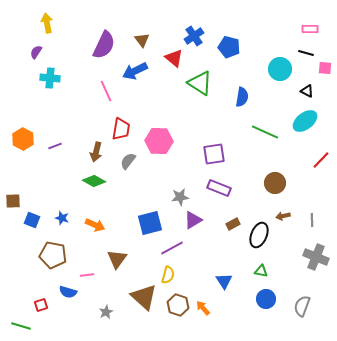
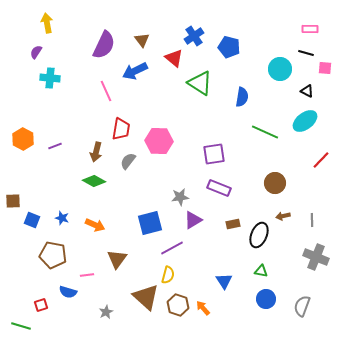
brown rectangle at (233, 224): rotated 16 degrees clockwise
brown triangle at (144, 297): moved 2 px right
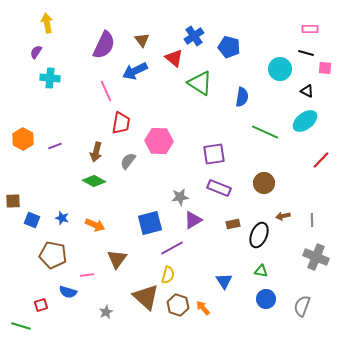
red trapezoid at (121, 129): moved 6 px up
brown circle at (275, 183): moved 11 px left
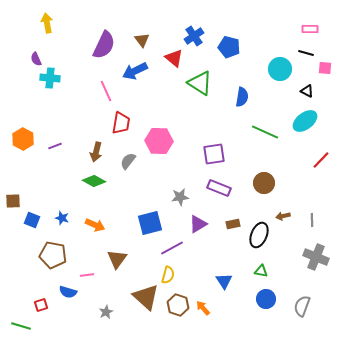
purple semicircle at (36, 52): moved 7 px down; rotated 56 degrees counterclockwise
purple triangle at (193, 220): moved 5 px right, 4 px down
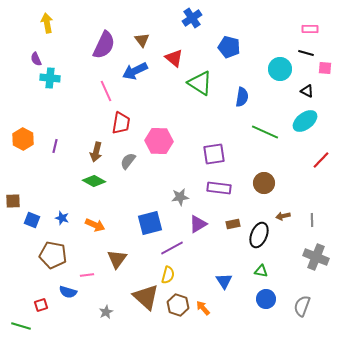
blue cross at (194, 36): moved 2 px left, 18 px up
purple line at (55, 146): rotated 56 degrees counterclockwise
purple rectangle at (219, 188): rotated 15 degrees counterclockwise
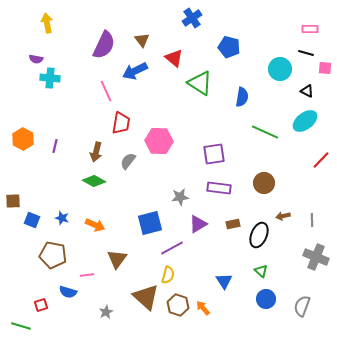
purple semicircle at (36, 59): rotated 56 degrees counterclockwise
green triangle at (261, 271): rotated 32 degrees clockwise
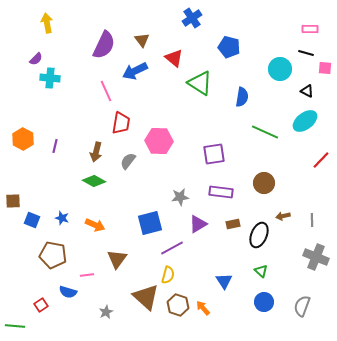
purple semicircle at (36, 59): rotated 56 degrees counterclockwise
purple rectangle at (219, 188): moved 2 px right, 4 px down
blue circle at (266, 299): moved 2 px left, 3 px down
red square at (41, 305): rotated 16 degrees counterclockwise
green line at (21, 326): moved 6 px left; rotated 12 degrees counterclockwise
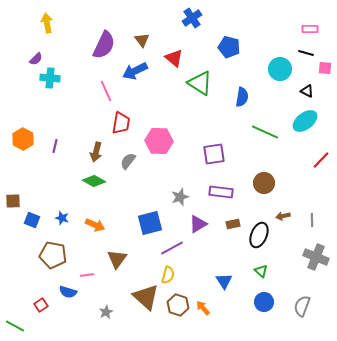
gray star at (180, 197): rotated 12 degrees counterclockwise
green line at (15, 326): rotated 24 degrees clockwise
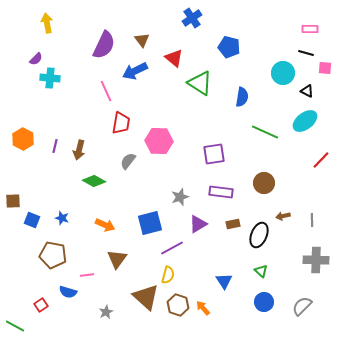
cyan circle at (280, 69): moved 3 px right, 4 px down
brown arrow at (96, 152): moved 17 px left, 2 px up
orange arrow at (95, 225): moved 10 px right
gray cross at (316, 257): moved 3 px down; rotated 20 degrees counterclockwise
gray semicircle at (302, 306): rotated 25 degrees clockwise
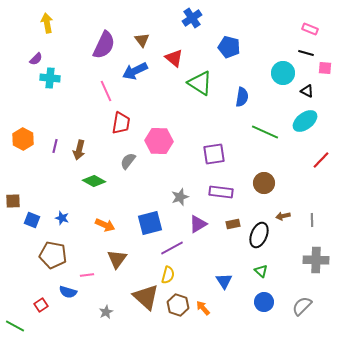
pink rectangle at (310, 29): rotated 21 degrees clockwise
